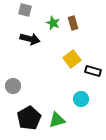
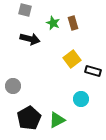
green triangle: rotated 12 degrees counterclockwise
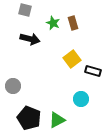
black pentagon: rotated 20 degrees counterclockwise
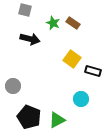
brown rectangle: rotated 40 degrees counterclockwise
yellow square: rotated 18 degrees counterclockwise
black pentagon: moved 1 px up
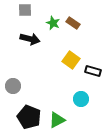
gray square: rotated 16 degrees counterclockwise
yellow square: moved 1 px left, 1 px down
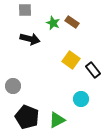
brown rectangle: moved 1 px left, 1 px up
black rectangle: moved 1 px up; rotated 35 degrees clockwise
black pentagon: moved 2 px left
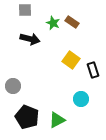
black rectangle: rotated 21 degrees clockwise
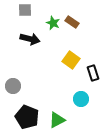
black rectangle: moved 3 px down
